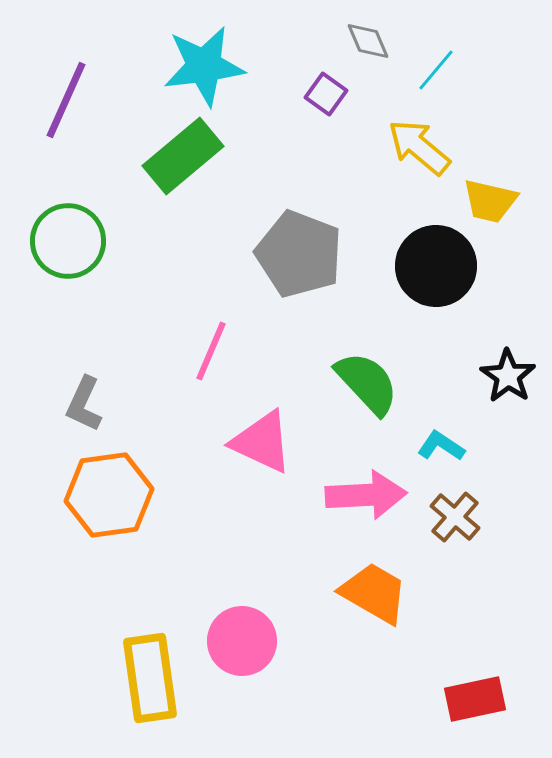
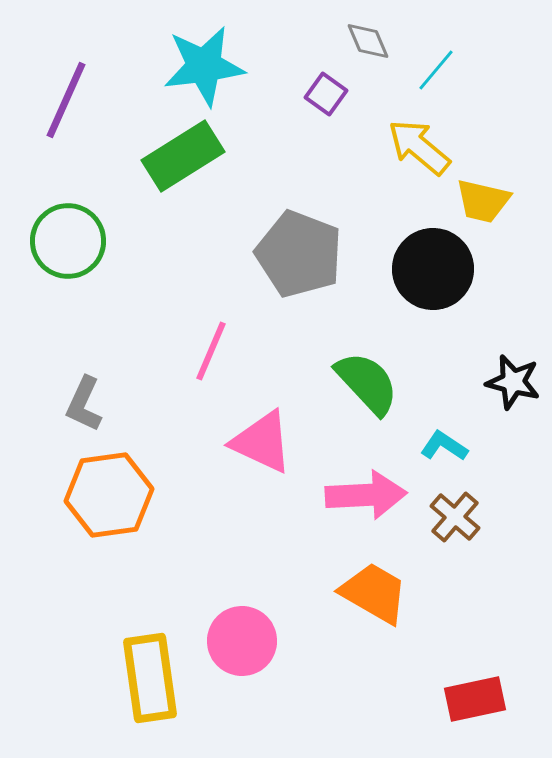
green rectangle: rotated 8 degrees clockwise
yellow trapezoid: moved 7 px left
black circle: moved 3 px left, 3 px down
black star: moved 5 px right, 6 px down; rotated 20 degrees counterclockwise
cyan L-shape: moved 3 px right
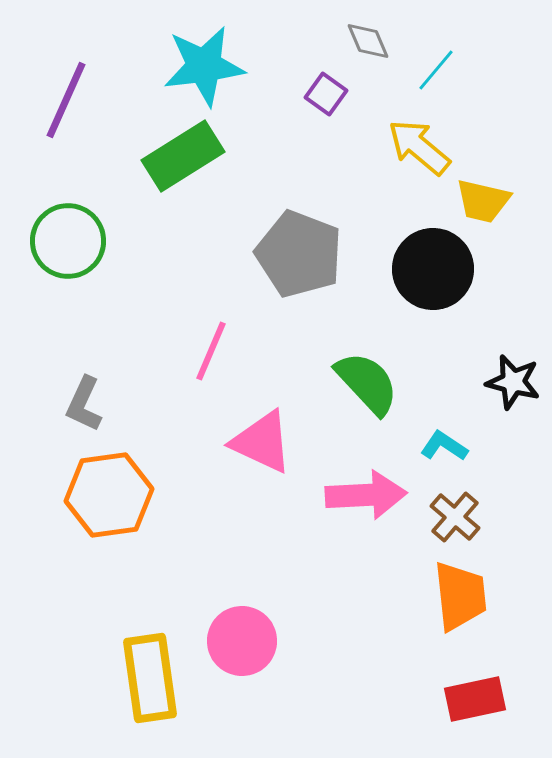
orange trapezoid: moved 86 px right, 3 px down; rotated 54 degrees clockwise
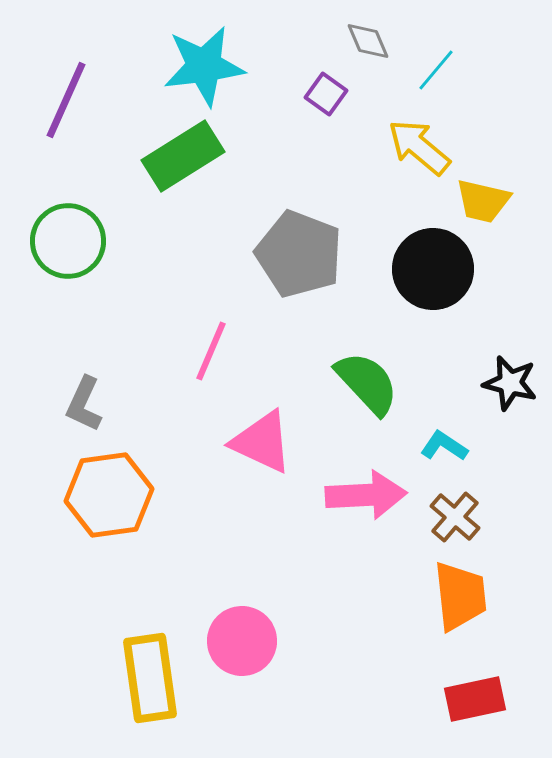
black star: moved 3 px left, 1 px down
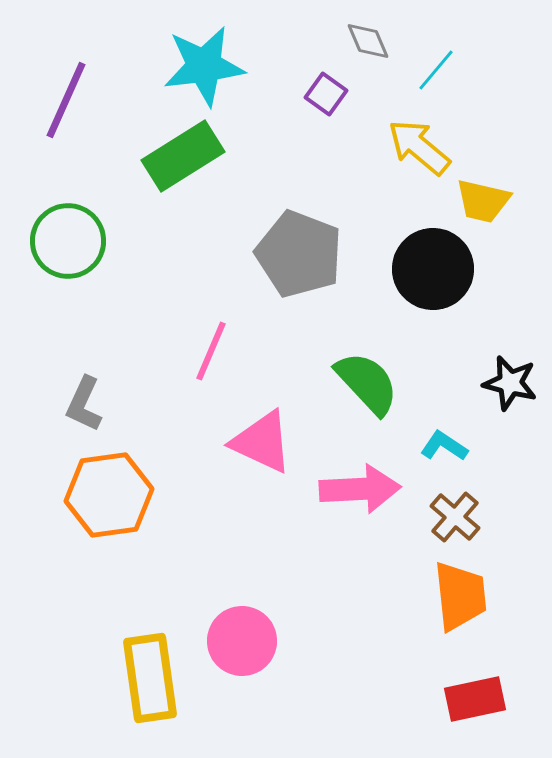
pink arrow: moved 6 px left, 6 px up
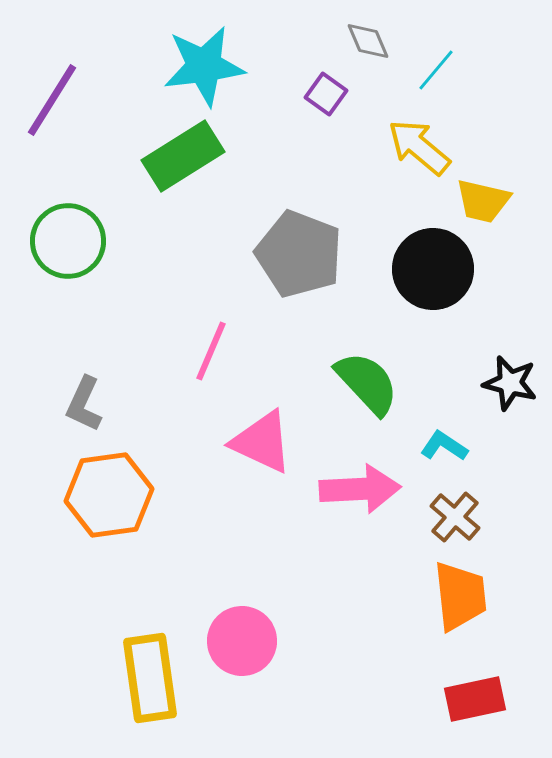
purple line: moved 14 px left; rotated 8 degrees clockwise
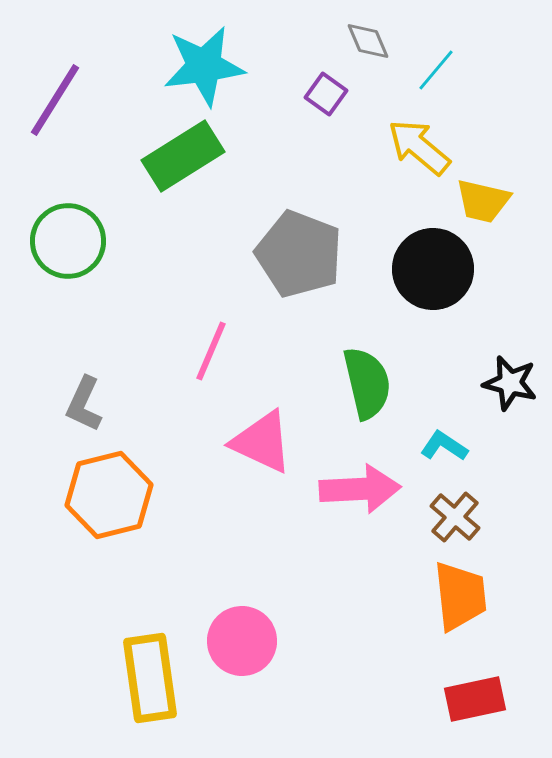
purple line: moved 3 px right
green semicircle: rotated 30 degrees clockwise
orange hexagon: rotated 6 degrees counterclockwise
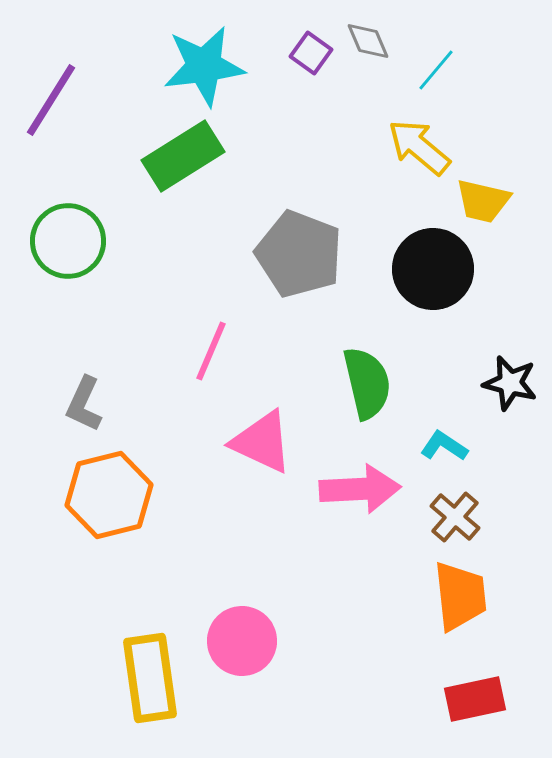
purple square: moved 15 px left, 41 px up
purple line: moved 4 px left
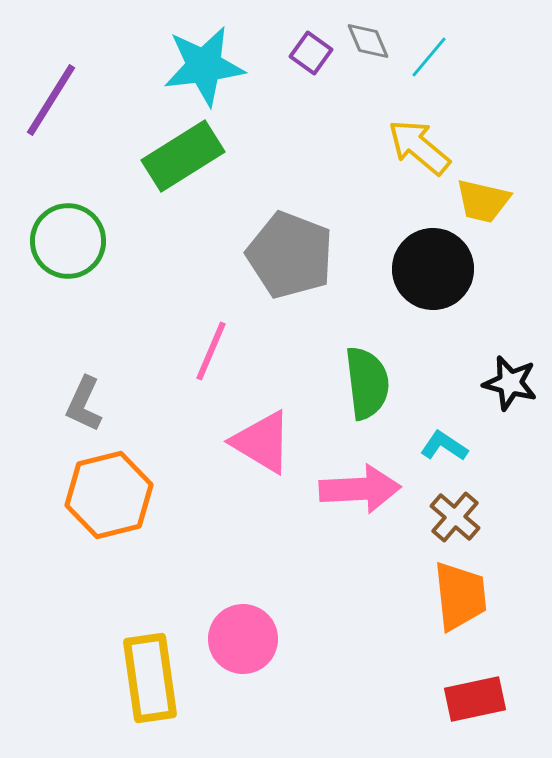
cyan line: moved 7 px left, 13 px up
gray pentagon: moved 9 px left, 1 px down
green semicircle: rotated 6 degrees clockwise
pink triangle: rotated 6 degrees clockwise
pink circle: moved 1 px right, 2 px up
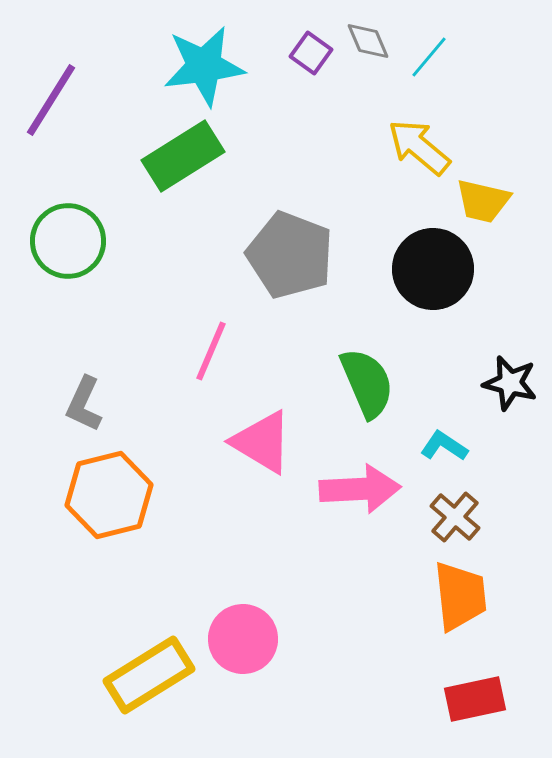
green semicircle: rotated 16 degrees counterclockwise
yellow rectangle: moved 1 px left, 3 px up; rotated 66 degrees clockwise
